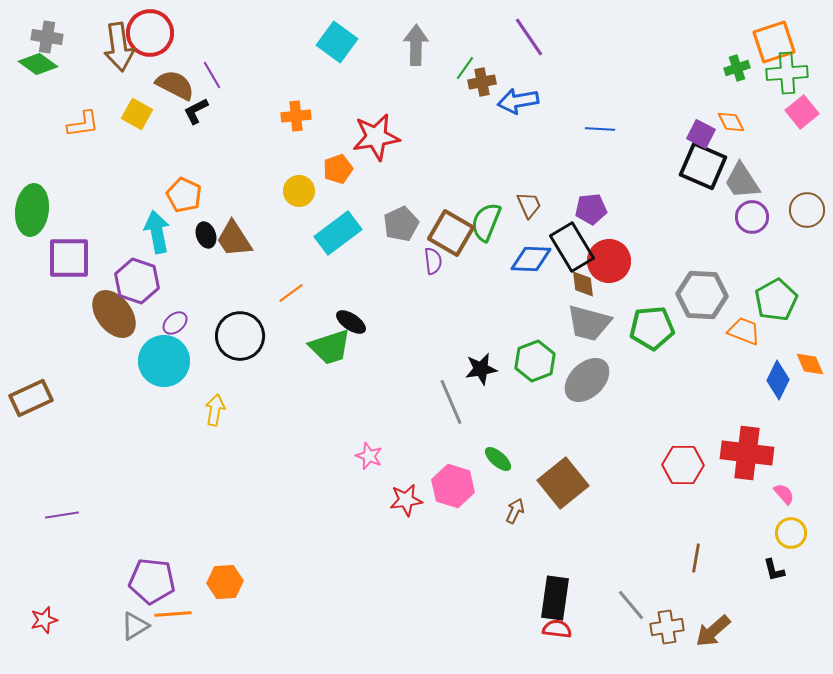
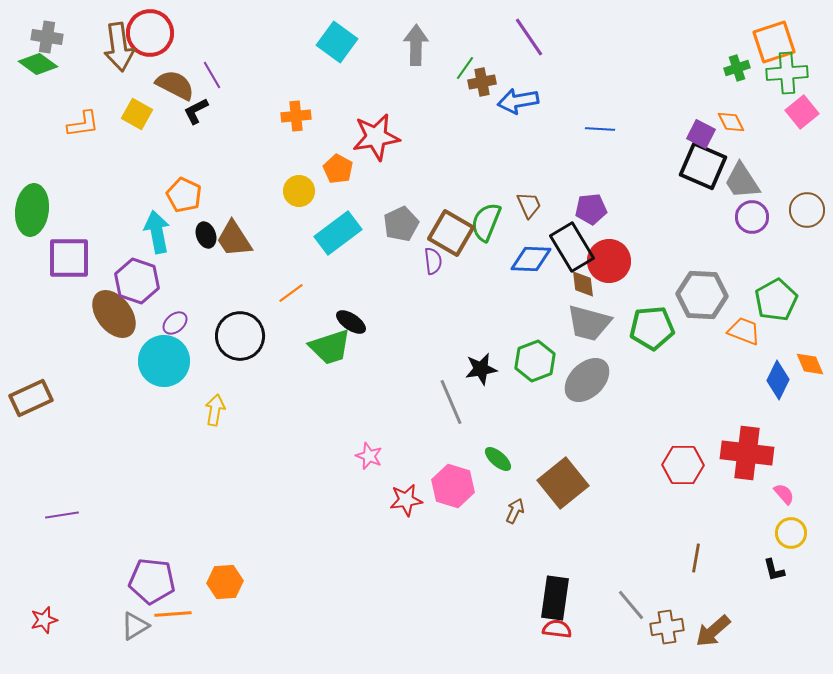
orange pentagon at (338, 169): rotated 24 degrees counterclockwise
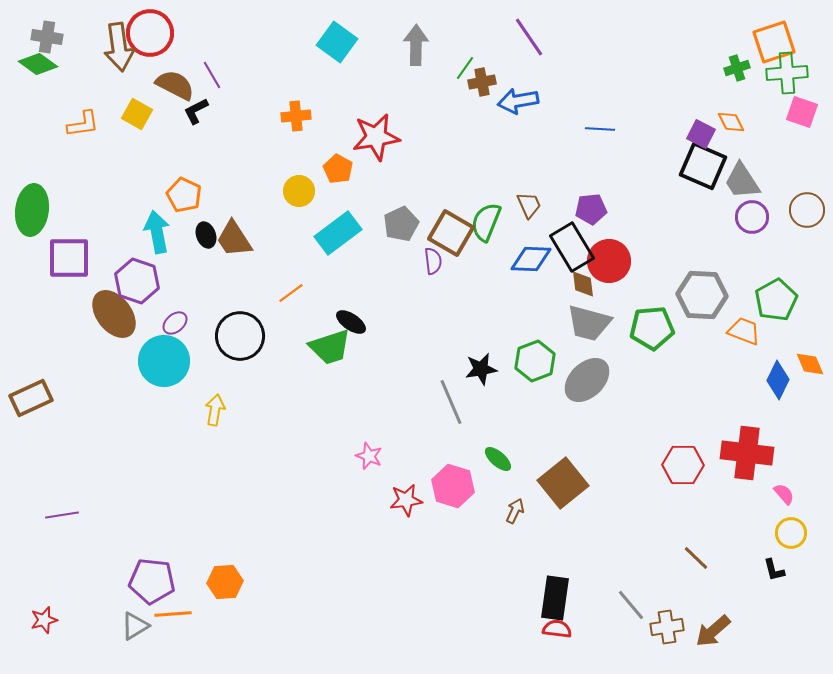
pink square at (802, 112): rotated 32 degrees counterclockwise
brown line at (696, 558): rotated 56 degrees counterclockwise
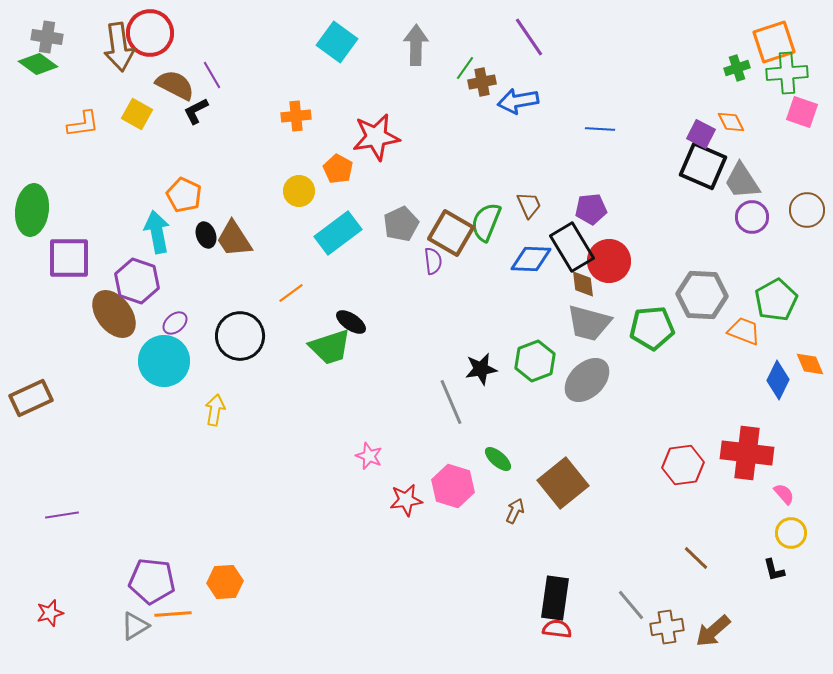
red hexagon at (683, 465): rotated 9 degrees counterclockwise
red star at (44, 620): moved 6 px right, 7 px up
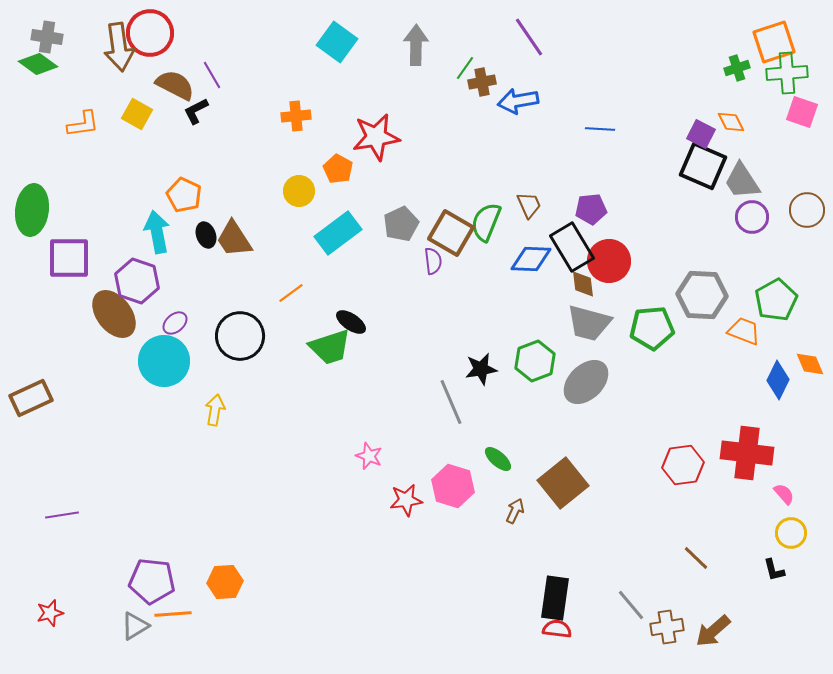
gray ellipse at (587, 380): moved 1 px left, 2 px down
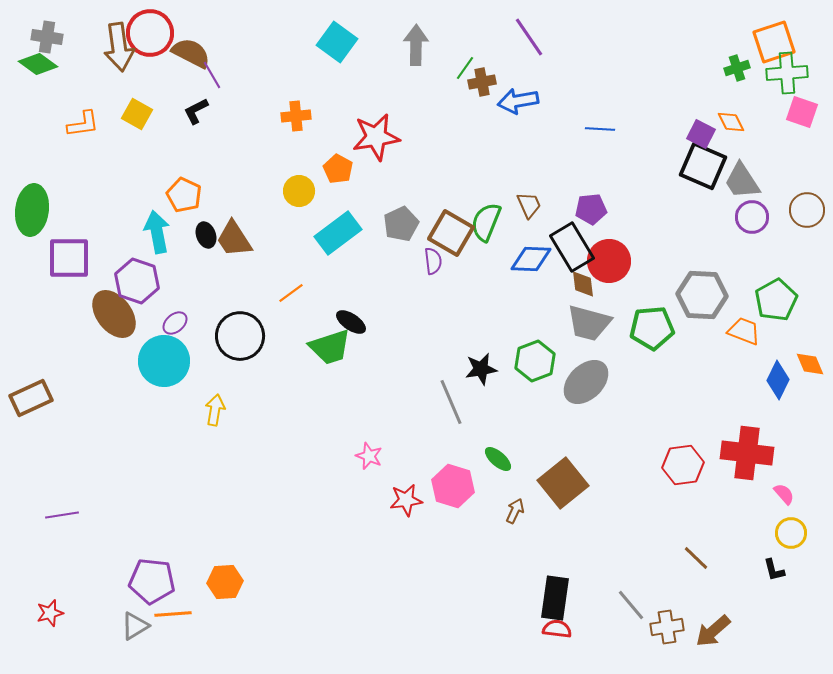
brown semicircle at (175, 85): moved 16 px right, 32 px up
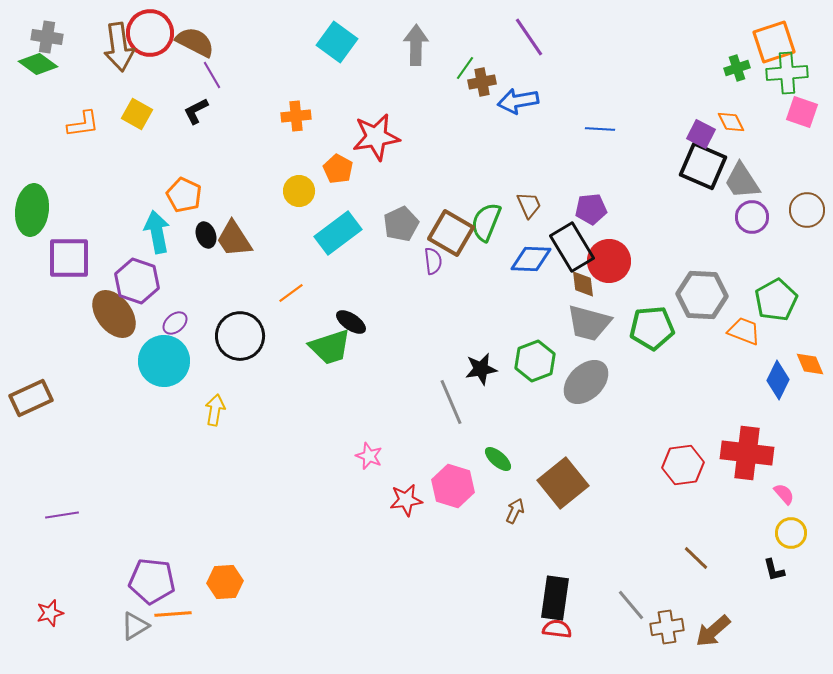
brown semicircle at (191, 53): moved 4 px right, 11 px up
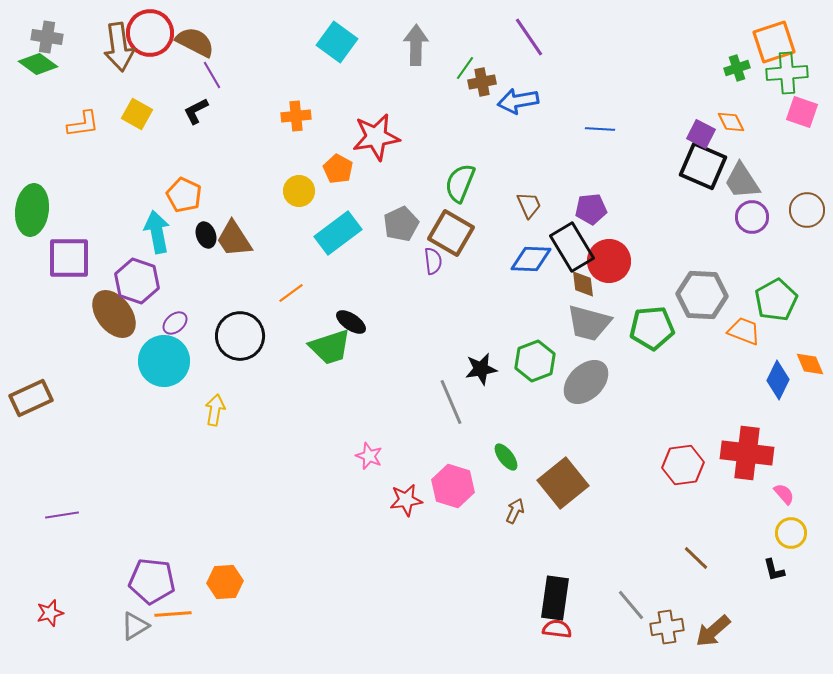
green semicircle at (486, 222): moved 26 px left, 39 px up
green ellipse at (498, 459): moved 8 px right, 2 px up; rotated 12 degrees clockwise
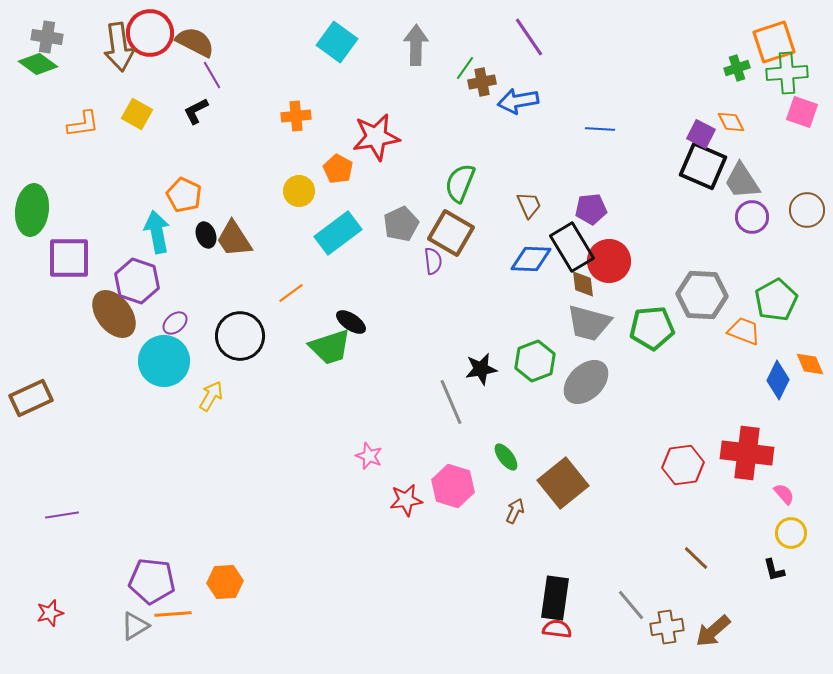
yellow arrow at (215, 410): moved 4 px left, 14 px up; rotated 20 degrees clockwise
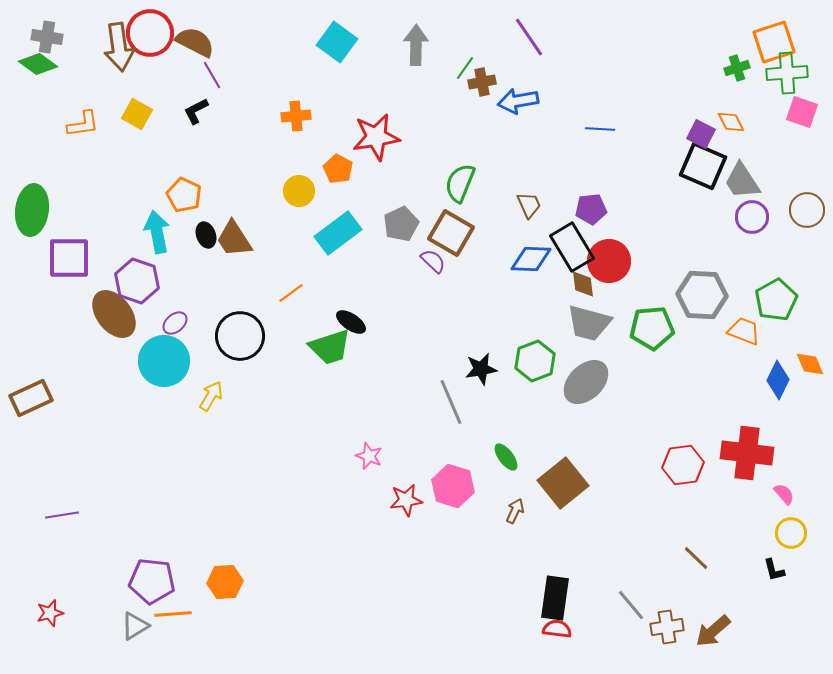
purple semicircle at (433, 261): rotated 40 degrees counterclockwise
